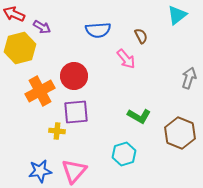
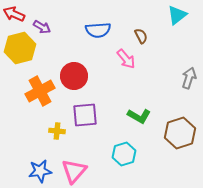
purple square: moved 9 px right, 3 px down
brown hexagon: rotated 20 degrees clockwise
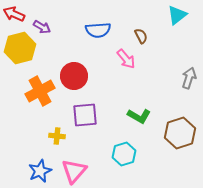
yellow cross: moved 5 px down
blue star: rotated 15 degrees counterclockwise
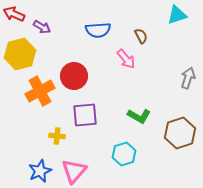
cyan triangle: rotated 20 degrees clockwise
yellow hexagon: moved 6 px down
gray arrow: moved 1 px left
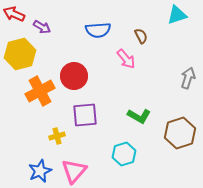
yellow cross: rotated 21 degrees counterclockwise
